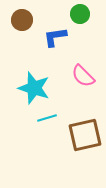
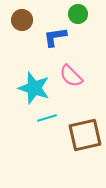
green circle: moved 2 px left
pink semicircle: moved 12 px left
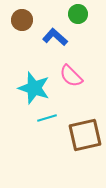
blue L-shape: rotated 50 degrees clockwise
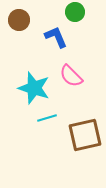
green circle: moved 3 px left, 2 px up
brown circle: moved 3 px left
blue L-shape: moved 1 px right; rotated 25 degrees clockwise
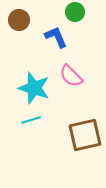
cyan line: moved 16 px left, 2 px down
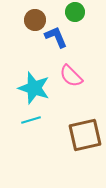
brown circle: moved 16 px right
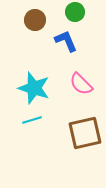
blue L-shape: moved 10 px right, 4 px down
pink semicircle: moved 10 px right, 8 px down
cyan line: moved 1 px right
brown square: moved 2 px up
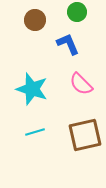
green circle: moved 2 px right
blue L-shape: moved 2 px right, 3 px down
cyan star: moved 2 px left, 1 px down
cyan line: moved 3 px right, 12 px down
brown square: moved 2 px down
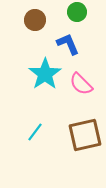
cyan star: moved 13 px right, 15 px up; rotated 20 degrees clockwise
cyan line: rotated 36 degrees counterclockwise
